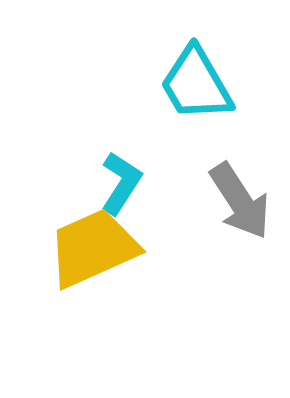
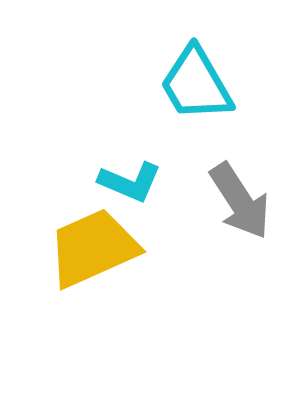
cyan L-shape: moved 9 px right, 1 px up; rotated 80 degrees clockwise
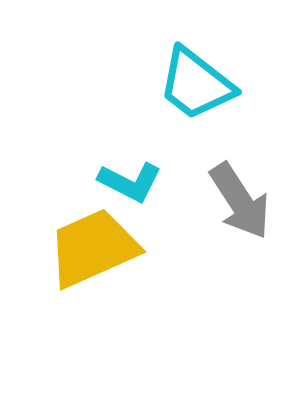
cyan trapezoid: rotated 22 degrees counterclockwise
cyan L-shape: rotated 4 degrees clockwise
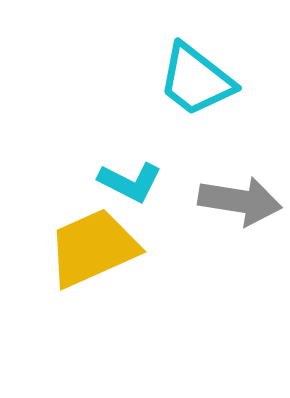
cyan trapezoid: moved 4 px up
gray arrow: rotated 48 degrees counterclockwise
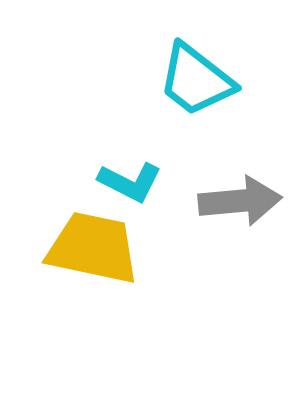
gray arrow: rotated 14 degrees counterclockwise
yellow trapezoid: rotated 36 degrees clockwise
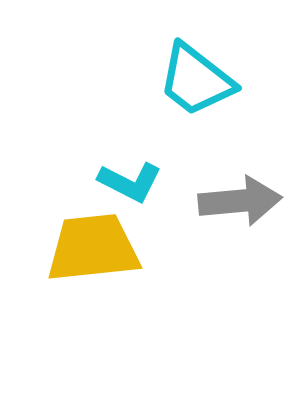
yellow trapezoid: rotated 18 degrees counterclockwise
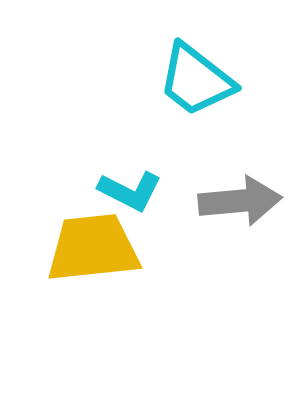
cyan L-shape: moved 9 px down
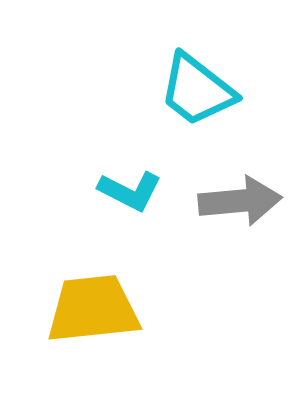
cyan trapezoid: moved 1 px right, 10 px down
yellow trapezoid: moved 61 px down
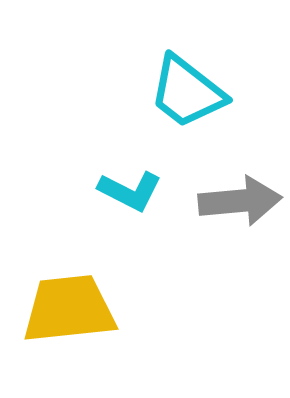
cyan trapezoid: moved 10 px left, 2 px down
yellow trapezoid: moved 24 px left
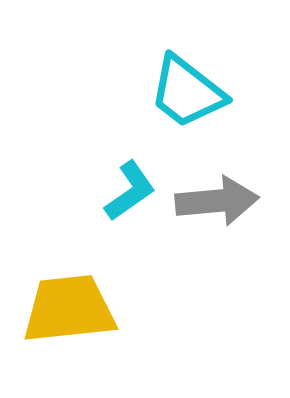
cyan L-shape: rotated 62 degrees counterclockwise
gray arrow: moved 23 px left
